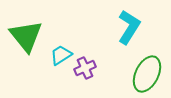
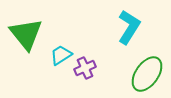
green triangle: moved 2 px up
green ellipse: rotated 9 degrees clockwise
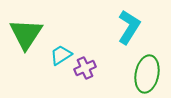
green triangle: rotated 12 degrees clockwise
green ellipse: rotated 24 degrees counterclockwise
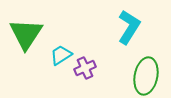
green ellipse: moved 1 px left, 2 px down
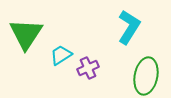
purple cross: moved 3 px right
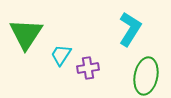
cyan L-shape: moved 1 px right, 2 px down
cyan trapezoid: rotated 25 degrees counterclockwise
purple cross: rotated 15 degrees clockwise
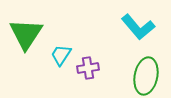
cyan L-shape: moved 8 px right, 2 px up; rotated 108 degrees clockwise
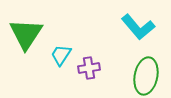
purple cross: moved 1 px right
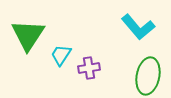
green triangle: moved 2 px right, 1 px down
green ellipse: moved 2 px right
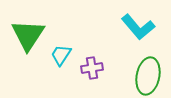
purple cross: moved 3 px right
